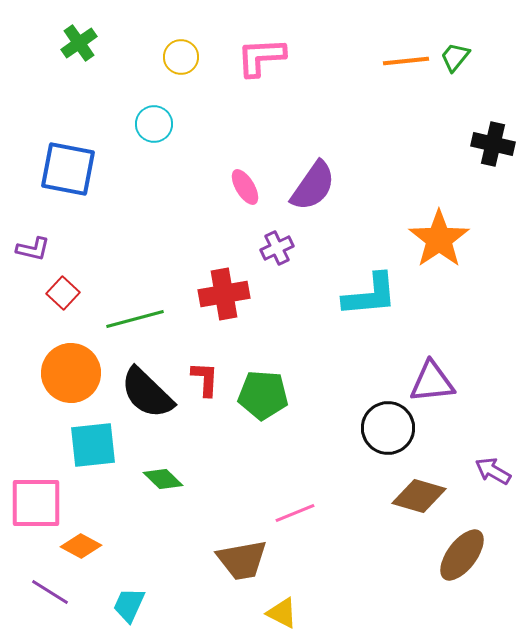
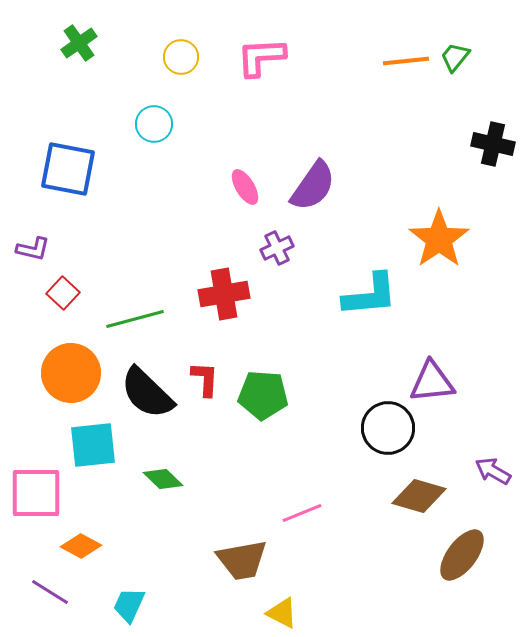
pink square: moved 10 px up
pink line: moved 7 px right
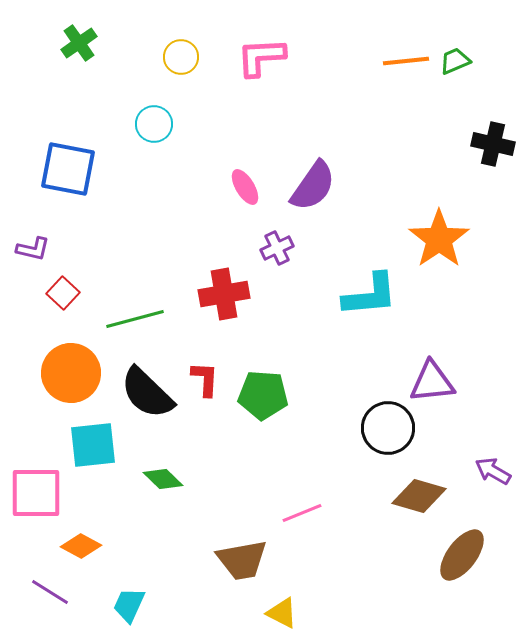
green trapezoid: moved 4 px down; rotated 28 degrees clockwise
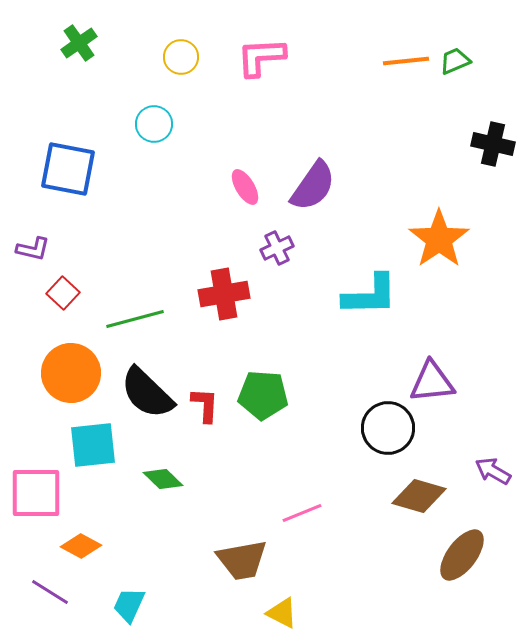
cyan L-shape: rotated 4 degrees clockwise
red L-shape: moved 26 px down
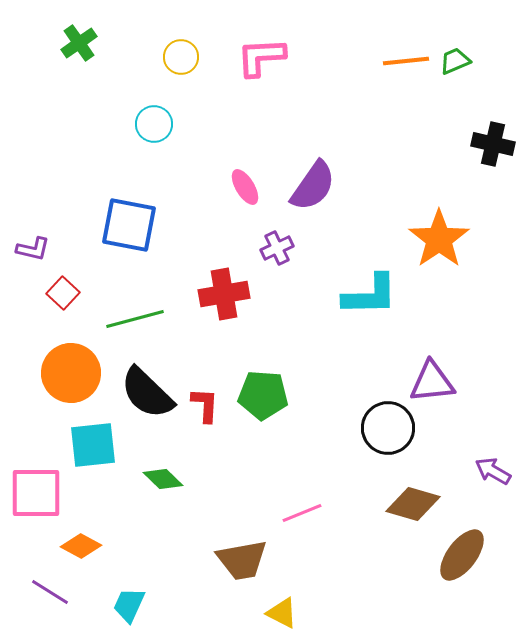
blue square: moved 61 px right, 56 px down
brown diamond: moved 6 px left, 8 px down
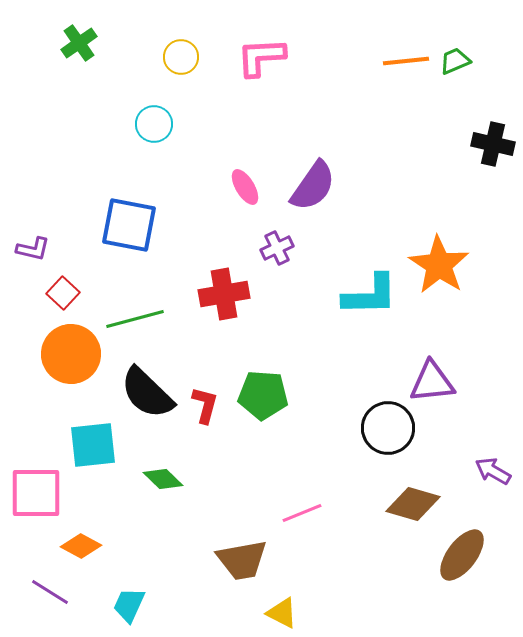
orange star: moved 26 px down; rotated 4 degrees counterclockwise
orange circle: moved 19 px up
red L-shape: rotated 12 degrees clockwise
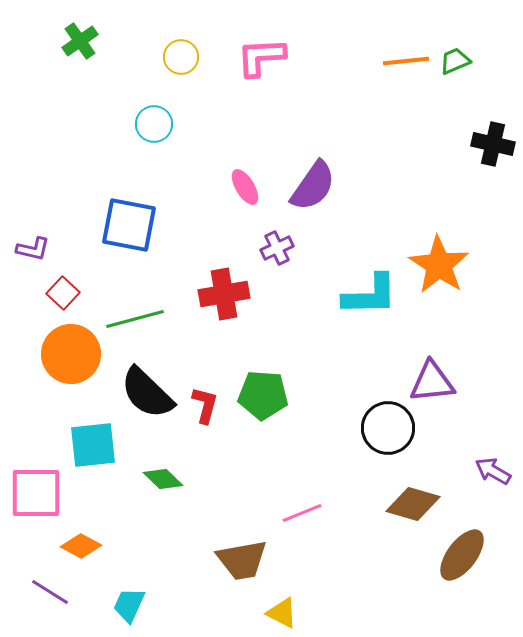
green cross: moved 1 px right, 2 px up
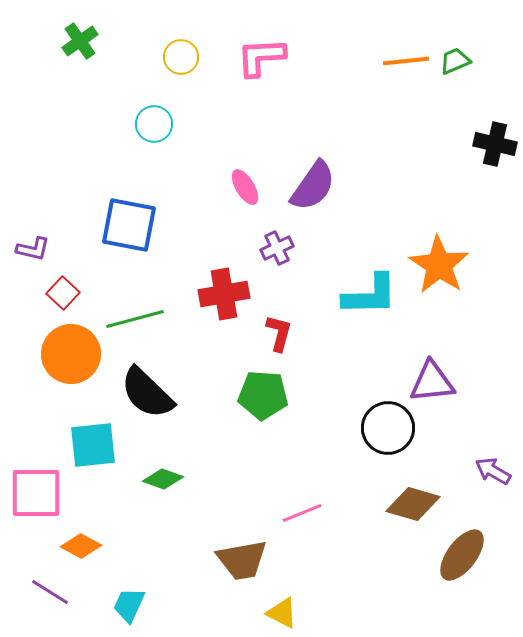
black cross: moved 2 px right
red L-shape: moved 74 px right, 72 px up
green diamond: rotated 24 degrees counterclockwise
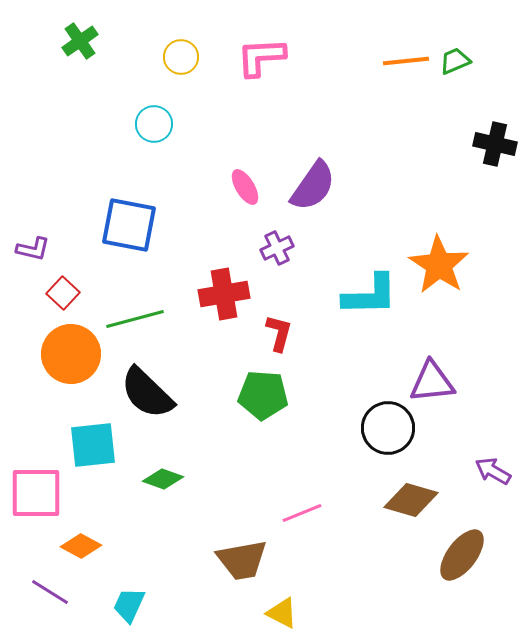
brown diamond: moved 2 px left, 4 px up
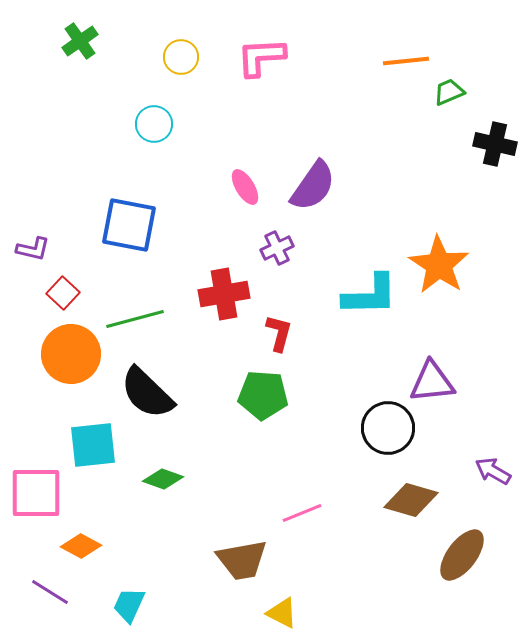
green trapezoid: moved 6 px left, 31 px down
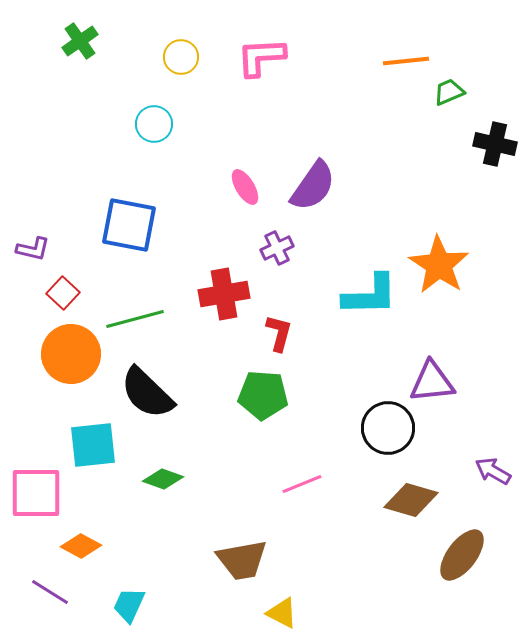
pink line: moved 29 px up
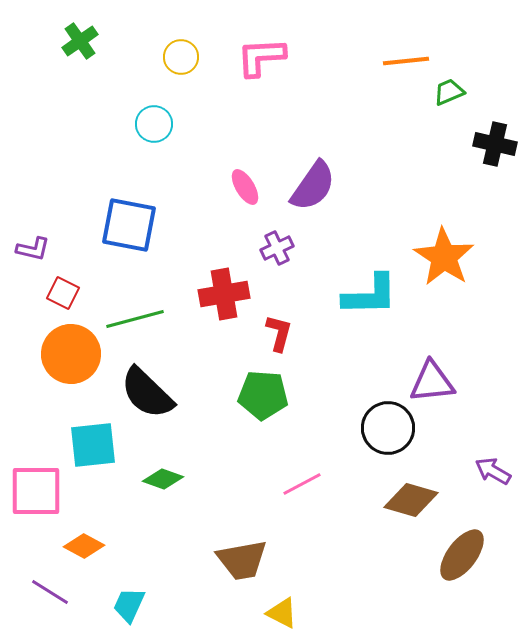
orange star: moved 5 px right, 8 px up
red square: rotated 16 degrees counterclockwise
pink line: rotated 6 degrees counterclockwise
pink square: moved 2 px up
orange diamond: moved 3 px right
